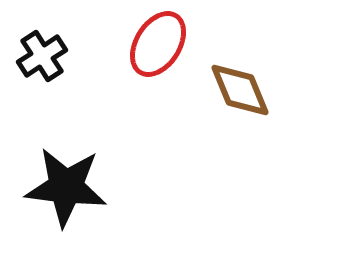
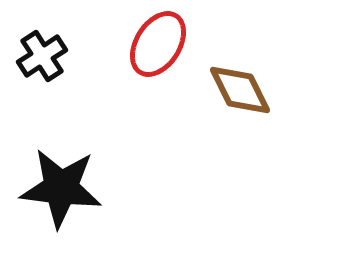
brown diamond: rotated 4 degrees counterclockwise
black star: moved 5 px left, 1 px down
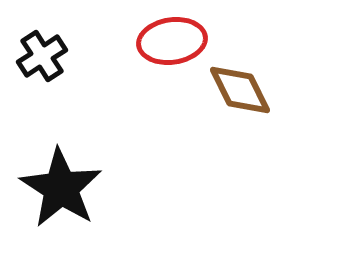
red ellipse: moved 14 px right, 3 px up; rotated 50 degrees clockwise
black star: rotated 26 degrees clockwise
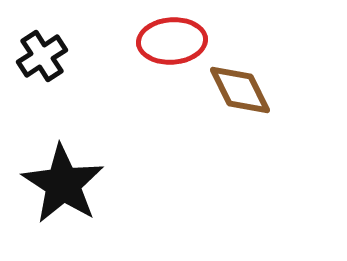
red ellipse: rotated 4 degrees clockwise
black star: moved 2 px right, 4 px up
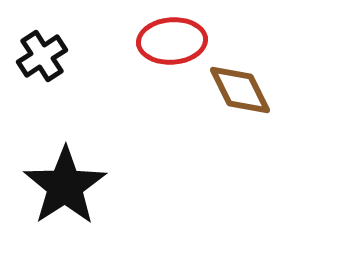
black star: moved 2 px right, 2 px down; rotated 6 degrees clockwise
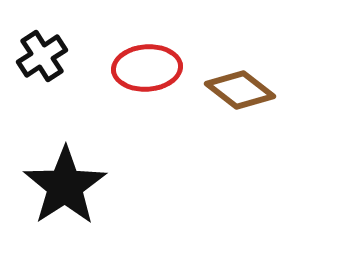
red ellipse: moved 25 px left, 27 px down
brown diamond: rotated 26 degrees counterclockwise
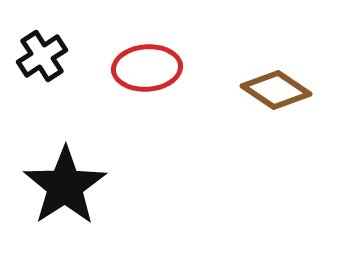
brown diamond: moved 36 px right; rotated 4 degrees counterclockwise
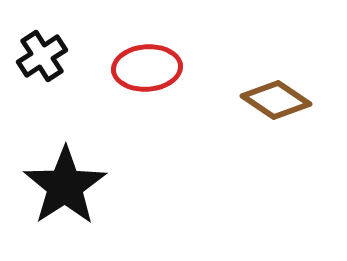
brown diamond: moved 10 px down
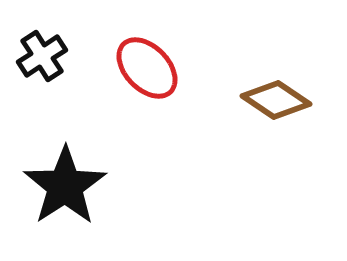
red ellipse: rotated 50 degrees clockwise
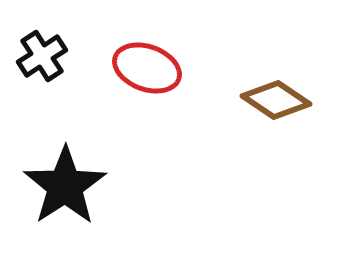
red ellipse: rotated 26 degrees counterclockwise
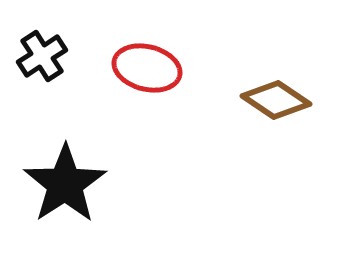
red ellipse: rotated 6 degrees counterclockwise
black star: moved 2 px up
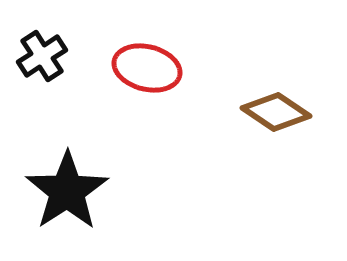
brown diamond: moved 12 px down
black star: moved 2 px right, 7 px down
